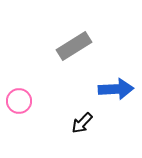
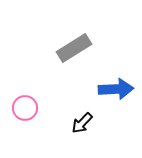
gray rectangle: moved 2 px down
pink circle: moved 6 px right, 7 px down
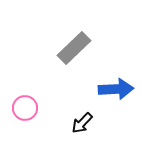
gray rectangle: rotated 12 degrees counterclockwise
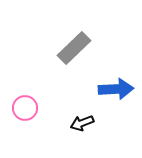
black arrow: rotated 25 degrees clockwise
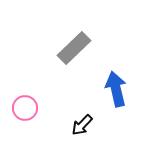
blue arrow: rotated 100 degrees counterclockwise
black arrow: moved 2 px down; rotated 25 degrees counterclockwise
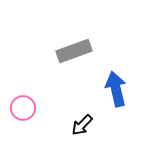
gray rectangle: moved 3 px down; rotated 24 degrees clockwise
pink circle: moved 2 px left
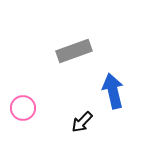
blue arrow: moved 3 px left, 2 px down
black arrow: moved 3 px up
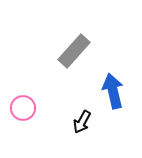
gray rectangle: rotated 28 degrees counterclockwise
black arrow: rotated 15 degrees counterclockwise
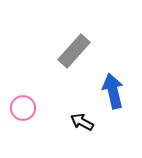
black arrow: rotated 90 degrees clockwise
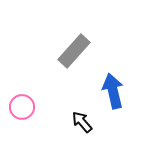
pink circle: moved 1 px left, 1 px up
black arrow: rotated 20 degrees clockwise
